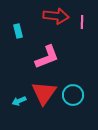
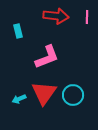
pink line: moved 5 px right, 5 px up
cyan arrow: moved 2 px up
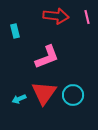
pink line: rotated 16 degrees counterclockwise
cyan rectangle: moved 3 px left
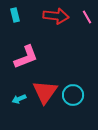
pink line: rotated 16 degrees counterclockwise
cyan rectangle: moved 16 px up
pink L-shape: moved 21 px left
red triangle: moved 1 px right, 1 px up
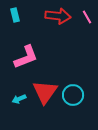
red arrow: moved 2 px right
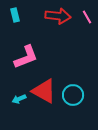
red triangle: moved 1 px left, 1 px up; rotated 36 degrees counterclockwise
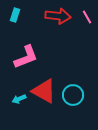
cyan rectangle: rotated 32 degrees clockwise
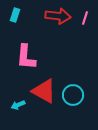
pink line: moved 2 px left, 1 px down; rotated 48 degrees clockwise
pink L-shape: rotated 116 degrees clockwise
cyan arrow: moved 1 px left, 6 px down
